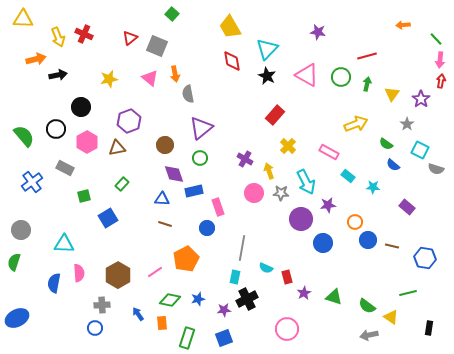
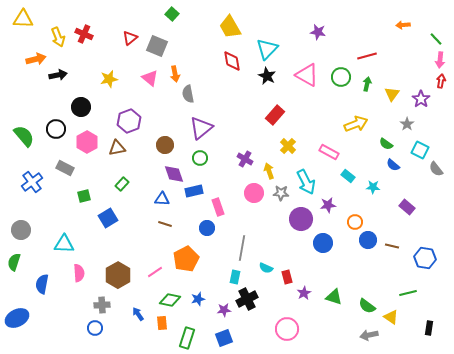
gray semicircle at (436, 169): rotated 35 degrees clockwise
blue semicircle at (54, 283): moved 12 px left, 1 px down
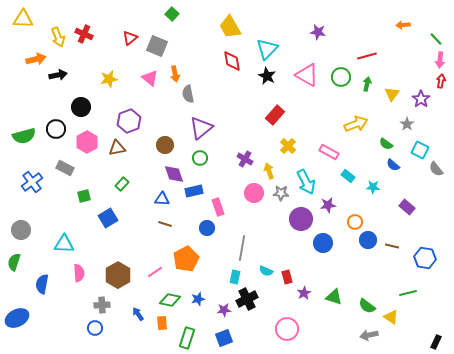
green semicircle at (24, 136): rotated 115 degrees clockwise
cyan semicircle at (266, 268): moved 3 px down
black rectangle at (429, 328): moved 7 px right, 14 px down; rotated 16 degrees clockwise
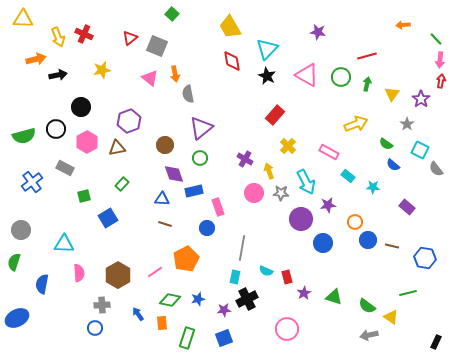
yellow star at (109, 79): moved 7 px left, 9 px up
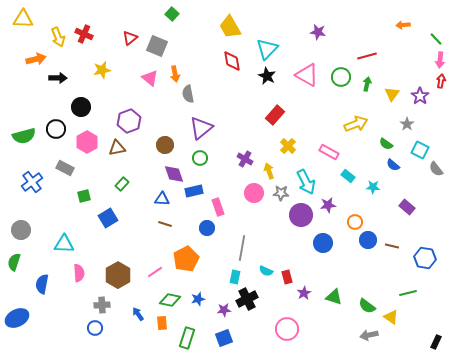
black arrow at (58, 75): moved 3 px down; rotated 12 degrees clockwise
purple star at (421, 99): moved 1 px left, 3 px up
purple circle at (301, 219): moved 4 px up
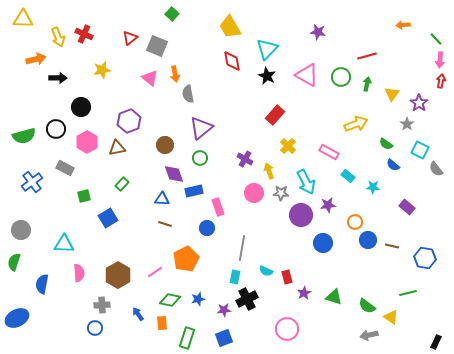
purple star at (420, 96): moved 1 px left, 7 px down
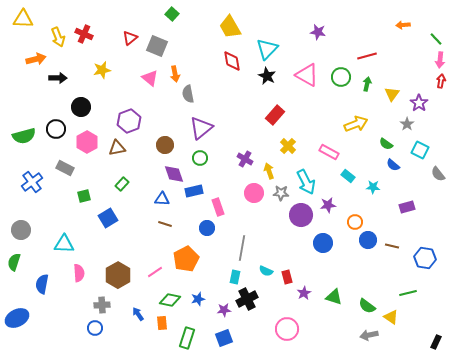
gray semicircle at (436, 169): moved 2 px right, 5 px down
purple rectangle at (407, 207): rotated 56 degrees counterclockwise
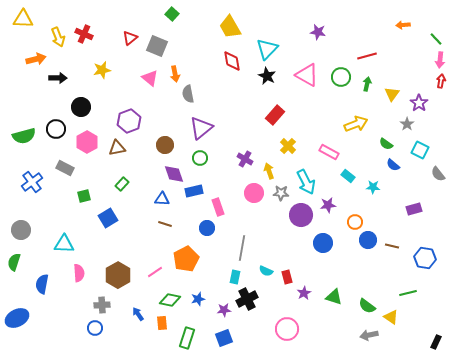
purple rectangle at (407, 207): moved 7 px right, 2 px down
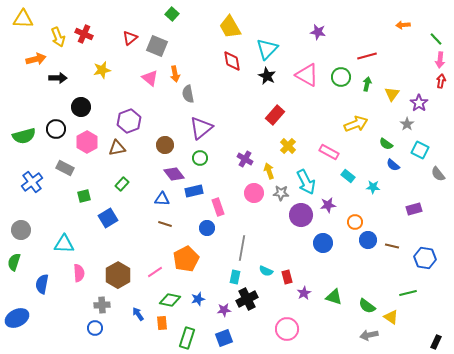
purple diamond at (174, 174): rotated 20 degrees counterclockwise
